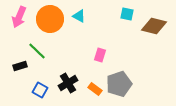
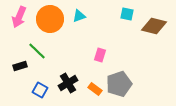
cyan triangle: rotated 48 degrees counterclockwise
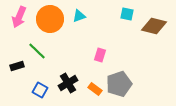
black rectangle: moved 3 px left
